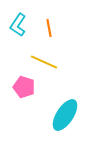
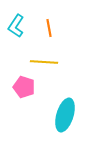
cyan L-shape: moved 2 px left, 1 px down
yellow line: rotated 20 degrees counterclockwise
cyan ellipse: rotated 16 degrees counterclockwise
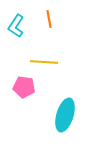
orange line: moved 9 px up
pink pentagon: rotated 10 degrees counterclockwise
